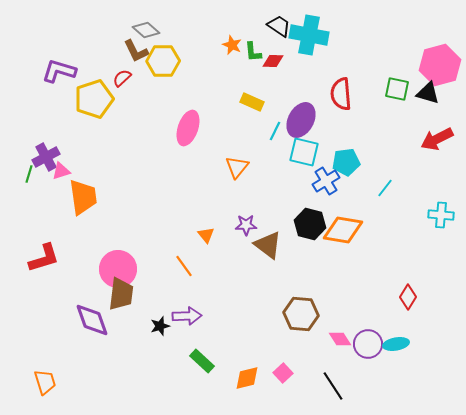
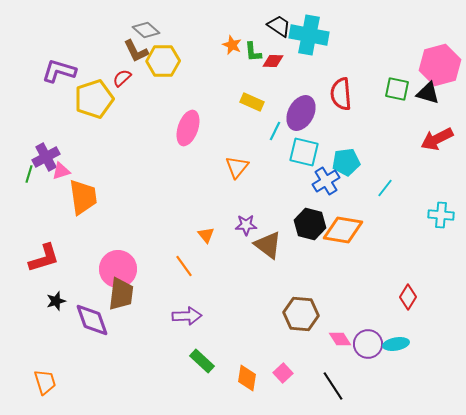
purple ellipse at (301, 120): moved 7 px up
black star at (160, 326): moved 104 px left, 25 px up
orange diamond at (247, 378): rotated 68 degrees counterclockwise
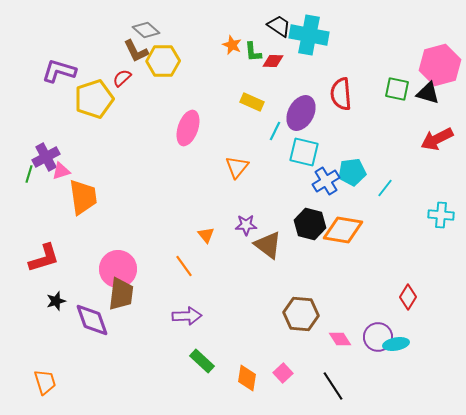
cyan pentagon at (346, 162): moved 6 px right, 10 px down
purple circle at (368, 344): moved 10 px right, 7 px up
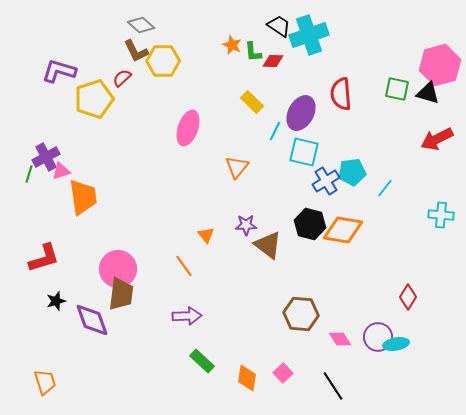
gray diamond at (146, 30): moved 5 px left, 5 px up
cyan cross at (309, 35): rotated 30 degrees counterclockwise
yellow rectangle at (252, 102): rotated 20 degrees clockwise
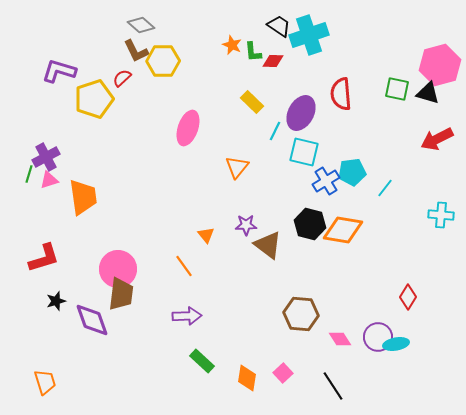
pink triangle at (61, 171): moved 12 px left, 9 px down
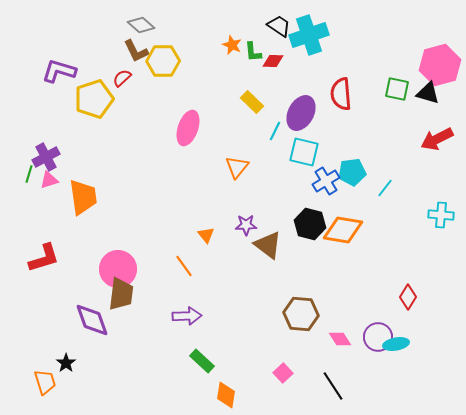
black star at (56, 301): moved 10 px right, 62 px down; rotated 18 degrees counterclockwise
orange diamond at (247, 378): moved 21 px left, 17 px down
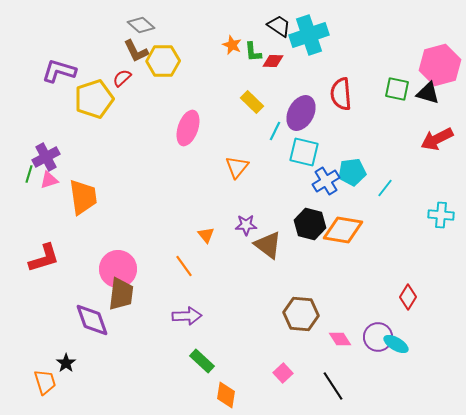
cyan ellipse at (396, 344): rotated 40 degrees clockwise
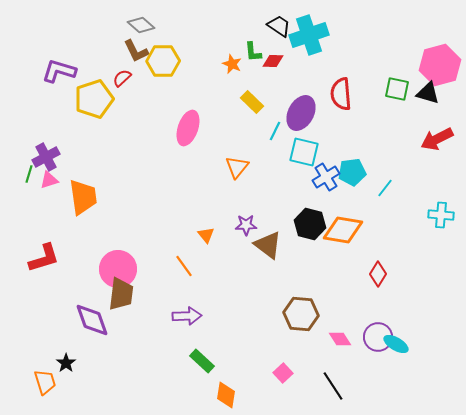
orange star at (232, 45): moved 19 px down
blue cross at (326, 181): moved 4 px up
red diamond at (408, 297): moved 30 px left, 23 px up
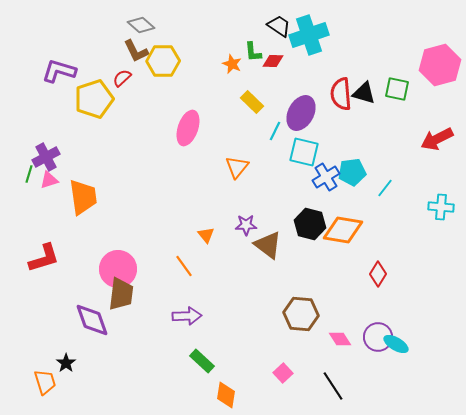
black triangle at (428, 93): moved 64 px left
cyan cross at (441, 215): moved 8 px up
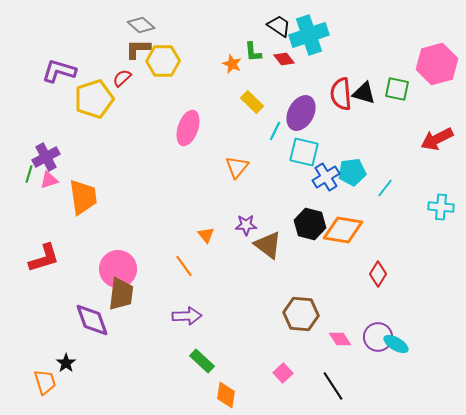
brown L-shape at (136, 51): moved 2 px right, 2 px up; rotated 116 degrees clockwise
red diamond at (273, 61): moved 11 px right, 2 px up; rotated 50 degrees clockwise
pink hexagon at (440, 65): moved 3 px left, 1 px up
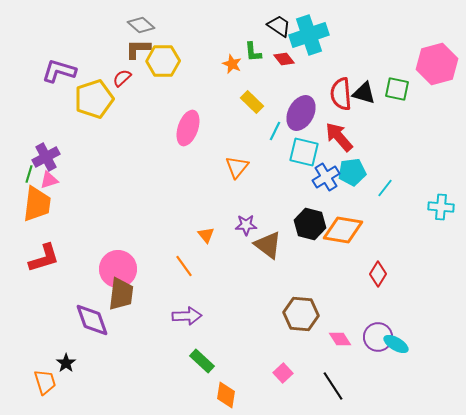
red arrow at (437, 139): moved 98 px left, 2 px up; rotated 76 degrees clockwise
orange trapezoid at (83, 197): moved 46 px left, 7 px down; rotated 15 degrees clockwise
